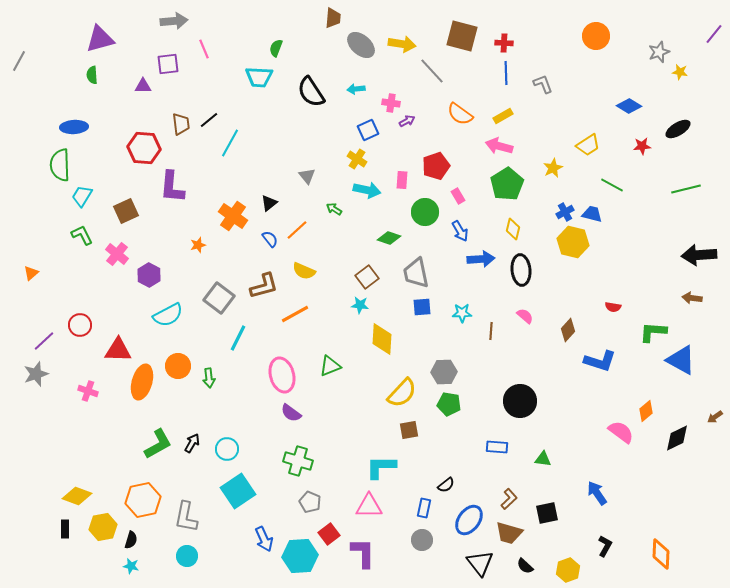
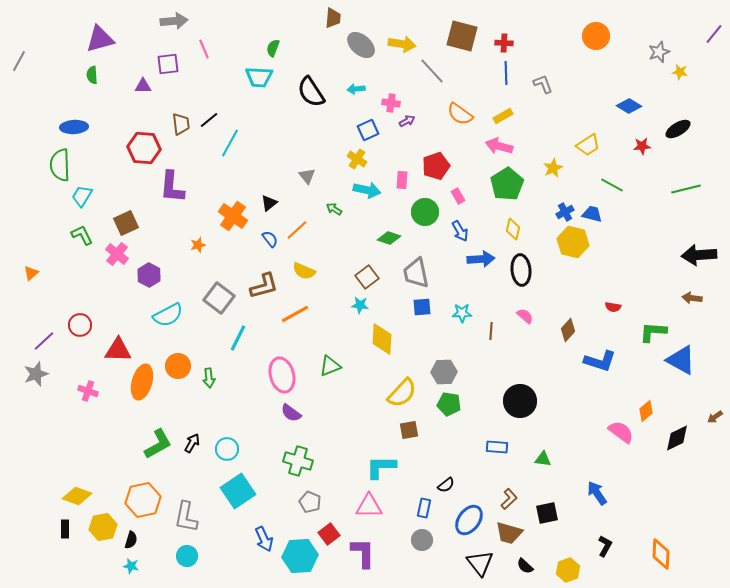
green semicircle at (276, 48): moved 3 px left
brown square at (126, 211): moved 12 px down
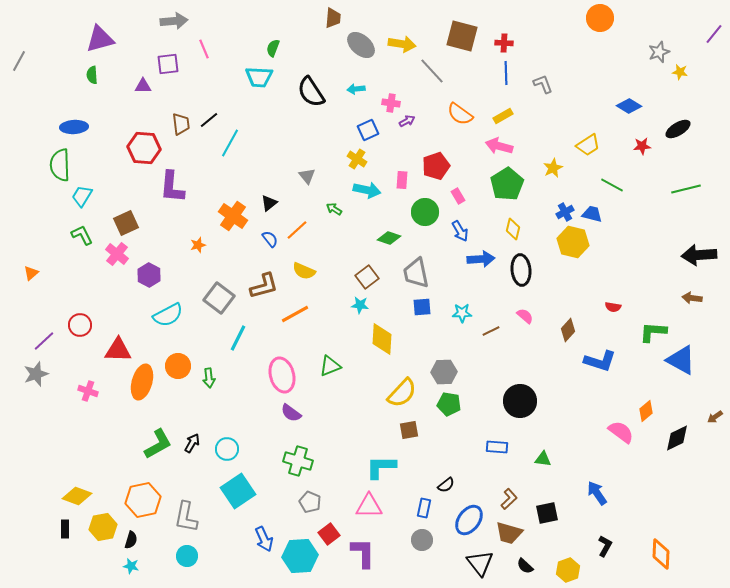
orange circle at (596, 36): moved 4 px right, 18 px up
brown line at (491, 331): rotated 60 degrees clockwise
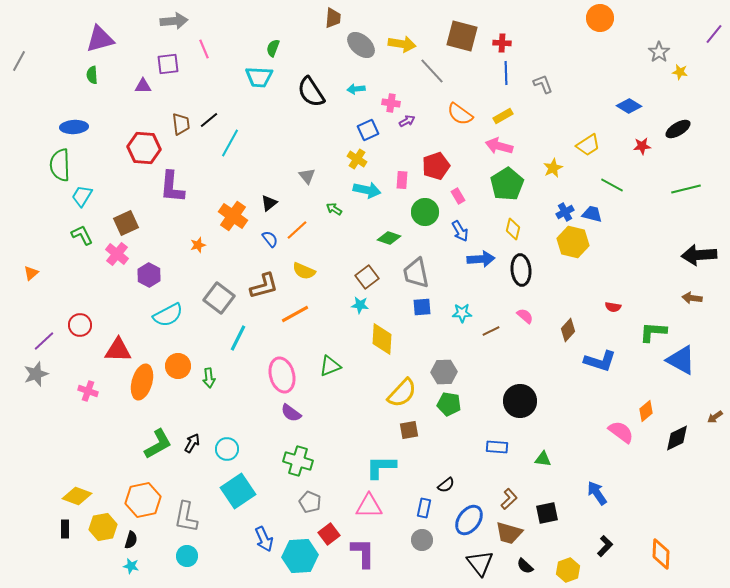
red cross at (504, 43): moved 2 px left
gray star at (659, 52): rotated 15 degrees counterclockwise
black L-shape at (605, 546): rotated 15 degrees clockwise
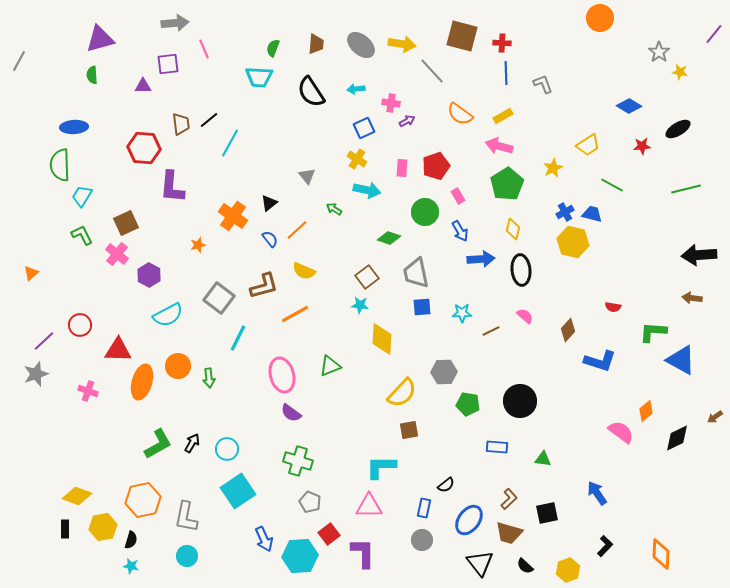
brown trapezoid at (333, 18): moved 17 px left, 26 px down
gray arrow at (174, 21): moved 1 px right, 2 px down
blue square at (368, 130): moved 4 px left, 2 px up
pink rectangle at (402, 180): moved 12 px up
green pentagon at (449, 404): moved 19 px right
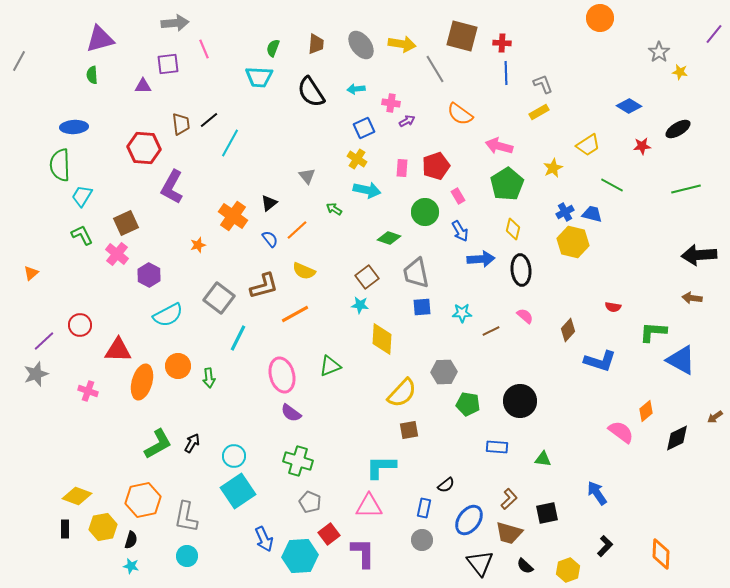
gray ellipse at (361, 45): rotated 12 degrees clockwise
gray line at (432, 71): moved 3 px right, 2 px up; rotated 12 degrees clockwise
yellow rectangle at (503, 116): moved 36 px right, 4 px up
purple L-shape at (172, 187): rotated 24 degrees clockwise
cyan circle at (227, 449): moved 7 px right, 7 px down
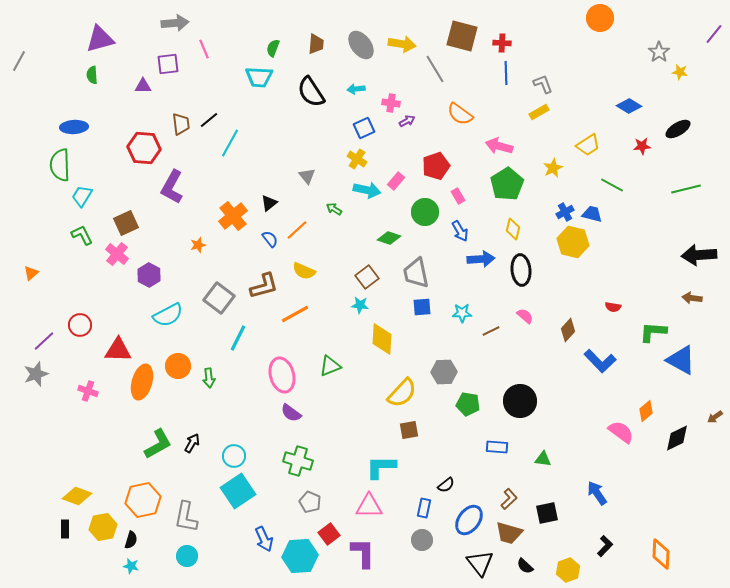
pink rectangle at (402, 168): moved 6 px left, 13 px down; rotated 36 degrees clockwise
orange cross at (233, 216): rotated 16 degrees clockwise
blue L-shape at (600, 361): rotated 28 degrees clockwise
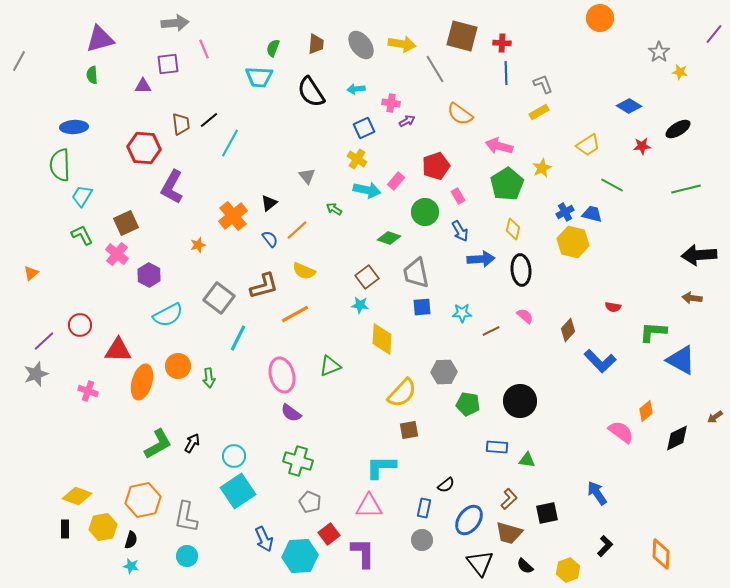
yellow star at (553, 168): moved 11 px left
green triangle at (543, 459): moved 16 px left, 1 px down
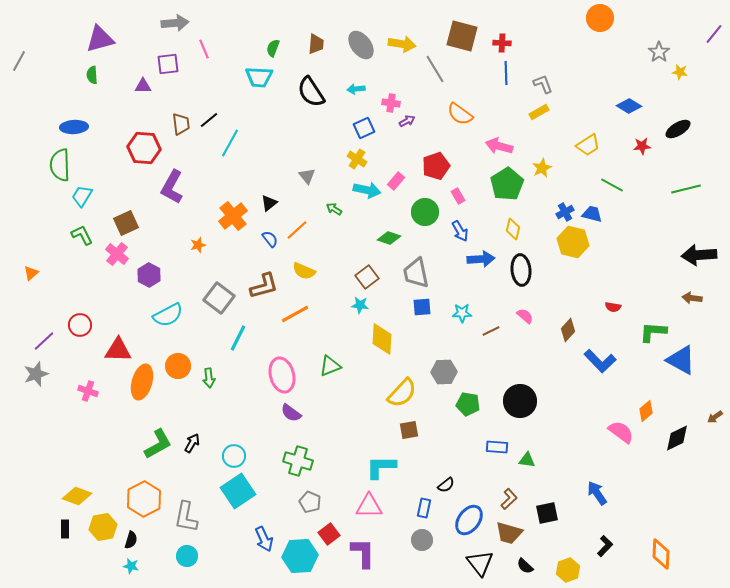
orange hexagon at (143, 500): moved 1 px right, 1 px up; rotated 16 degrees counterclockwise
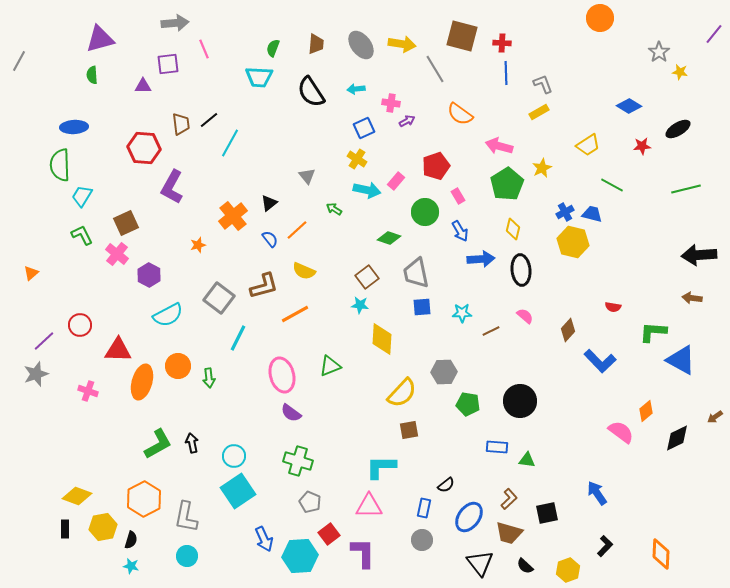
black arrow at (192, 443): rotated 42 degrees counterclockwise
blue ellipse at (469, 520): moved 3 px up
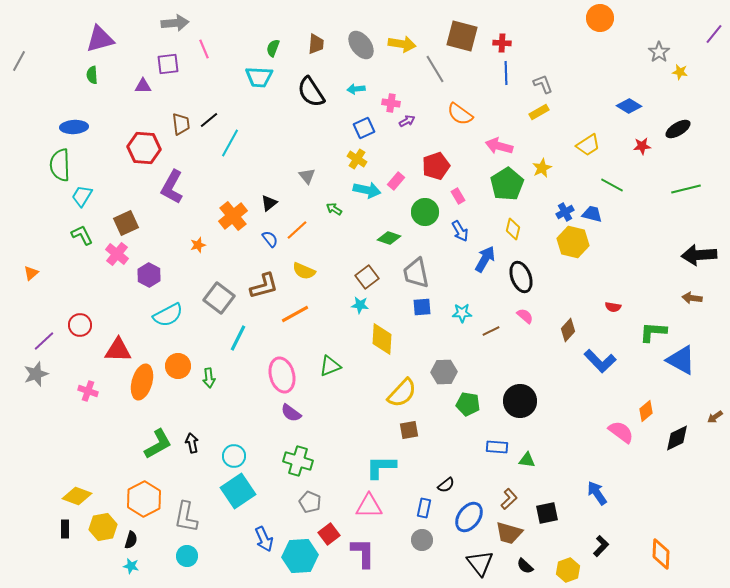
blue arrow at (481, 259): moved 4 px right; rotated 56 degrees counterclockwise
black ellipse at (521, 270): moved 7 px down; rotated 16 degrees counterclockwise
black L-shape at (605, 546): moved 4 px left
